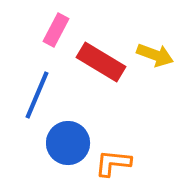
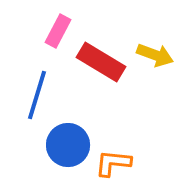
pink rectangle: moved 2 px right, 1 px down
blue line: rotated 6 degrees counterclockwise
blue circle: moved 2 px down
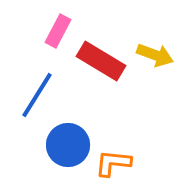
red rectangle: moved 1 px up
blue line: rotated 15 degrees clockwise
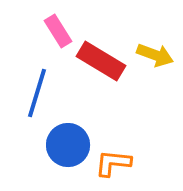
pink rectangle: rotated 60 degrees counterclockwise
blue line: moved 2 px up; rotated 15 degrees counterclockwise
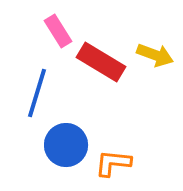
red rectangle: moved 1 px down
blue circle: moved 2 px left
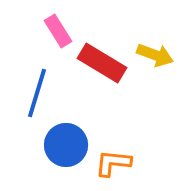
red rectangle: moved 1 px right, 1 px down
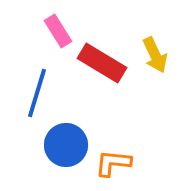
yellow arrow: rotated 45 degrees clockwise
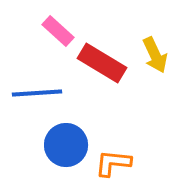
pink rectangle: rotated 16 degrees counterclockwise
blue line: rotated 69 degrees clockwise
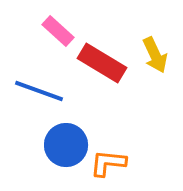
blue line: moved 2 px right, 2 px up; rotated 24 degrees clockwise
orange L-shape: moved 5 px left
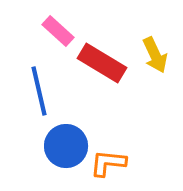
blue line: rotated 57 degrees clockwise
blue circle: moved 1 px down
